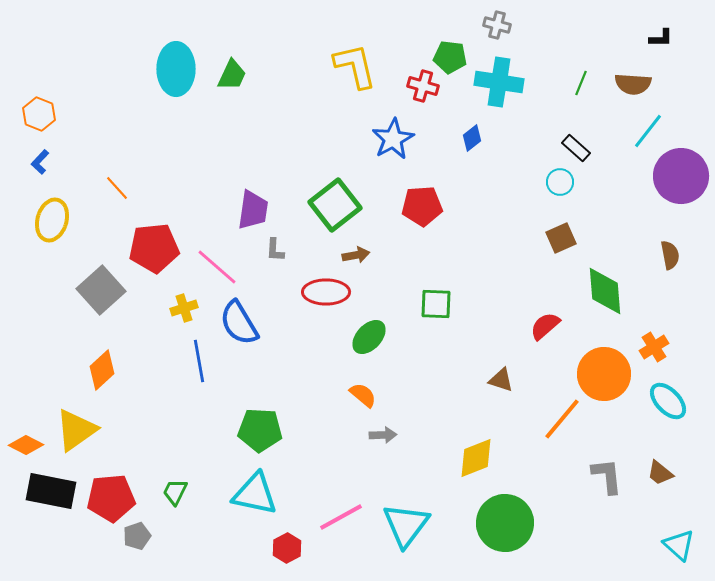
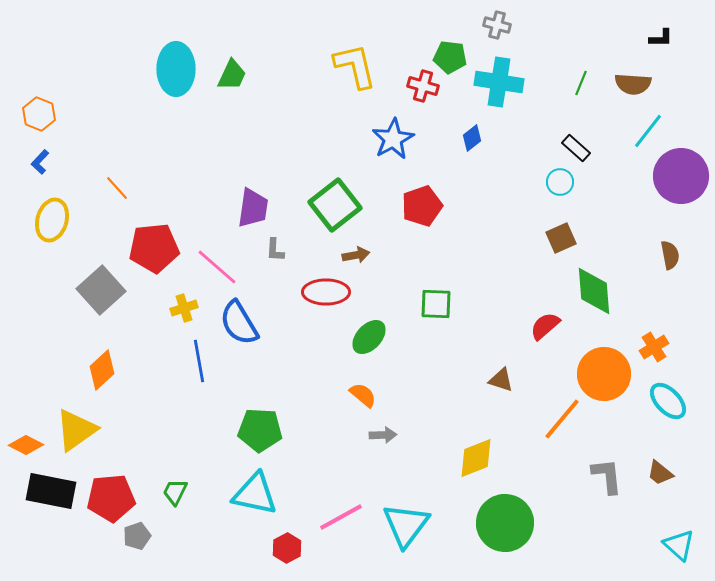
red pentagon at (422, 206): rotated 15 degrees counterclockwise
purple trapezoid at (253, 210): moved 2 px up
green diamond at (605, 291): moved 11 px left
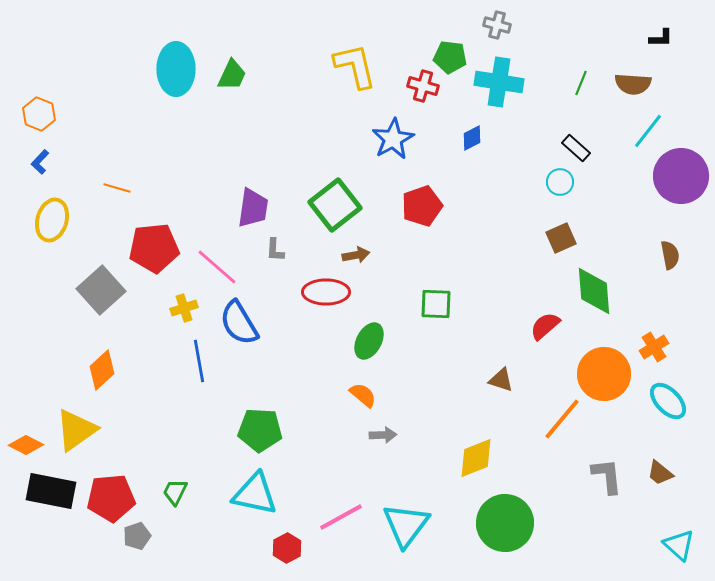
blue diamond at (472, 138): rotated 12 degrees clockwise
orange line at (117, 188): rotated 32 degrees counterclockwise
green ellipse at (369, 337): moved 4 px down; rotated 15 degrees counterclockwise
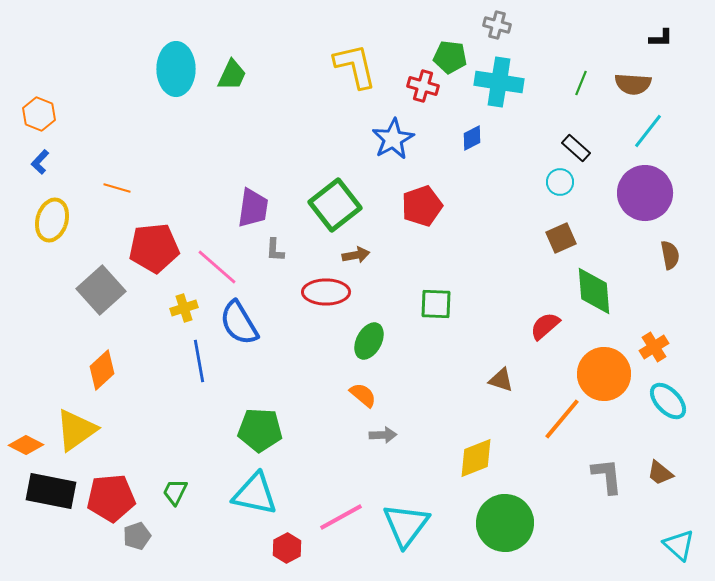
purple circle at (681, 176): moved 36 px left, 17 px down
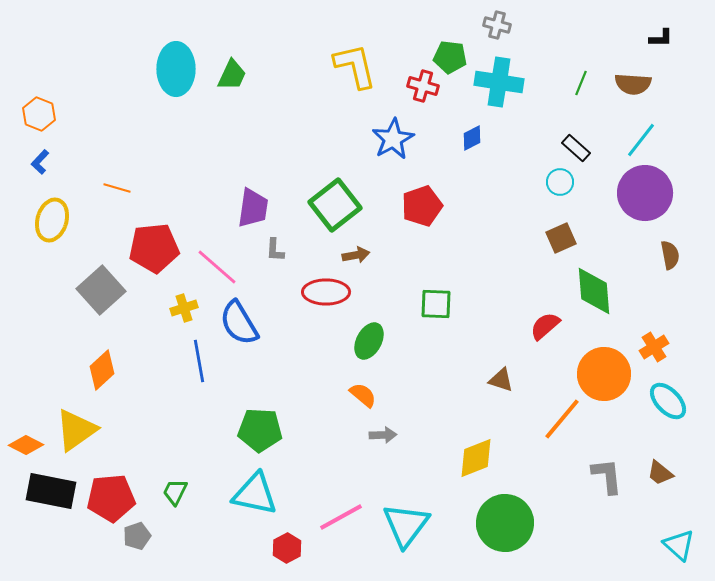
cyan line at (648, 131): moved 7 px left, 9 px down
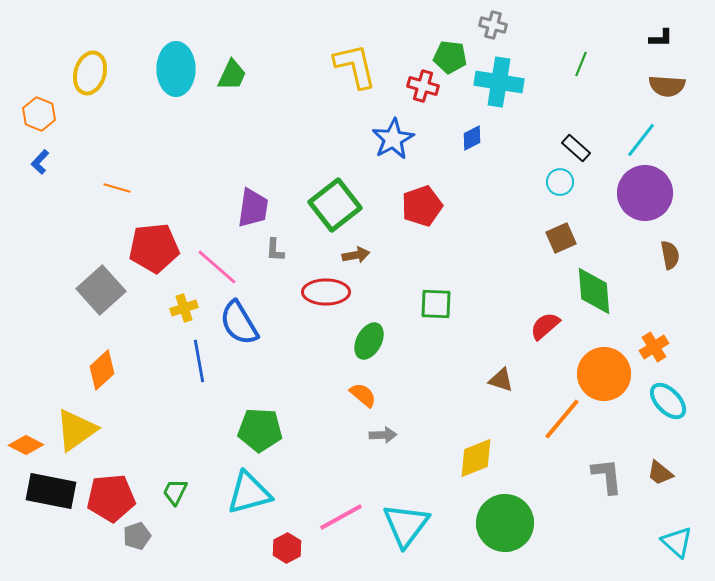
gray cross at (497, 25): moved 4 px left
green line at (581, 83): moved 19 px up
brown semicircle at (633, 84): moved 34 px right, 2 px down
yellow ellipse at (52, 220): moved 38 px right, 147 px up
cyan triangle at (255, 494): moved 6 px left, 1 px up; rotated 27 degrees counterclockwise
cyan triangle at (679, 545): moved 2 px left, 3 px up
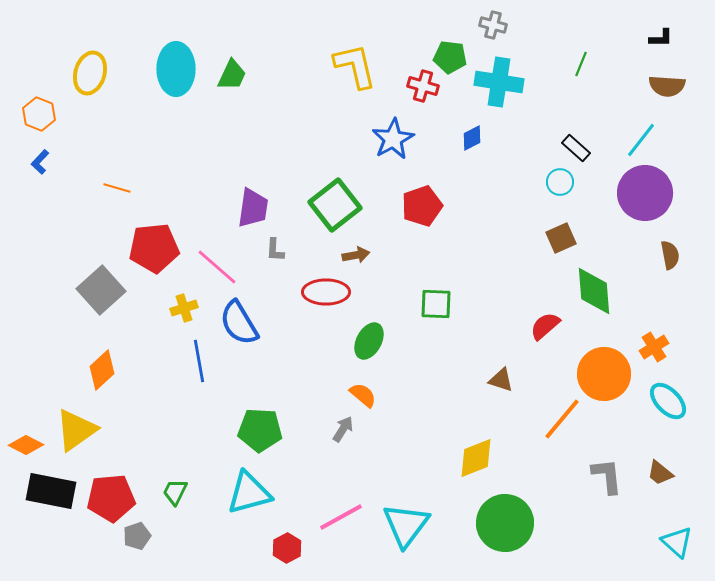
gray arrow at (383, 435): moved 40 px left, 6 px up; rotated 56 degrees counterclockwise
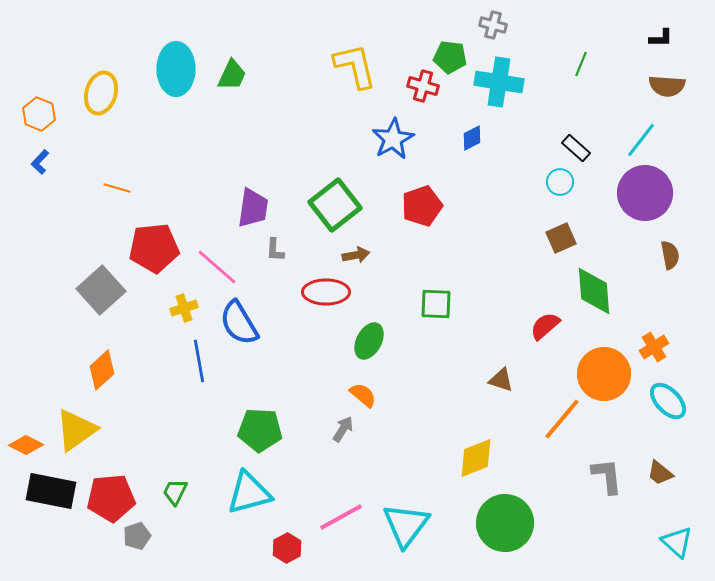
yellow ellipse at (90, 73): moved 11 px right, 20 px down
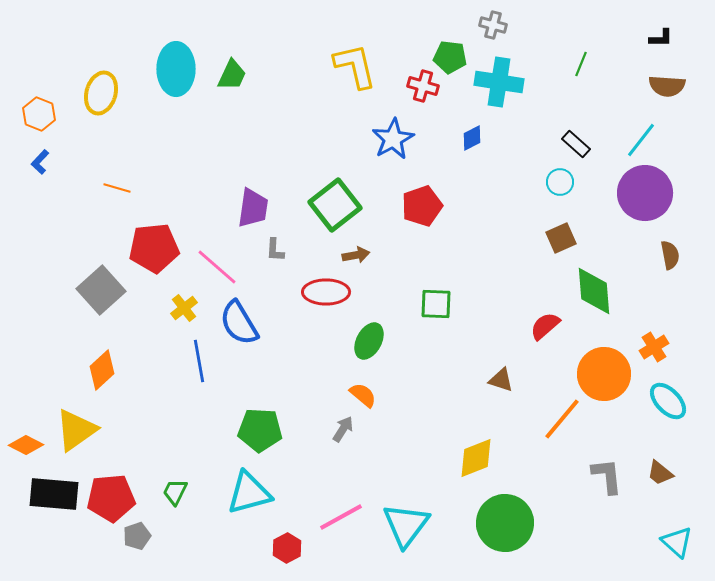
black rectangle at (576, 148): moved 4 px up
yellow cross at (184, 308): rotated 20 degrees counterclockwise
black rectangle at (51, 491): moved 3 px right, 3 px down; rotated 6 degrees counterclockwise
